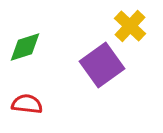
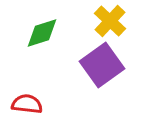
yellow cross: moved 20 px left, 5 px up
green diamond: moved 17 px right, 14 px up
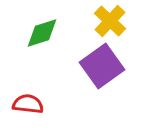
purple square: moved 1 px down
red semicircle: moved 1 px right
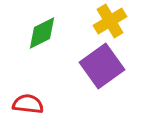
yellow cross: rotated 16 degrees clockwise
green diamond: rotated 9 degrees counterclockwise
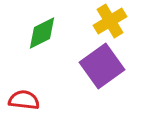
red semicircle: moved 4 px left, 4 px up
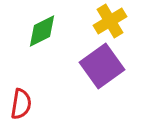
green diamond: moved 2 px up
red semicircle: moved 3 px left, 4 px down; rotated 92 degrees clockwise
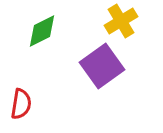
yellow cross: moved 11 px right
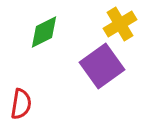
yellow cross: moved 1 px left, 3 px down
green diamond: moved 2 px right, 1 px down
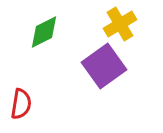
purple square: moved 2 px right
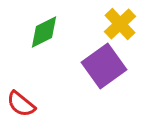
yellow cross: rotated 12 degrees counterclockwise
red semicircle: rotated 120 degrees clockwise
